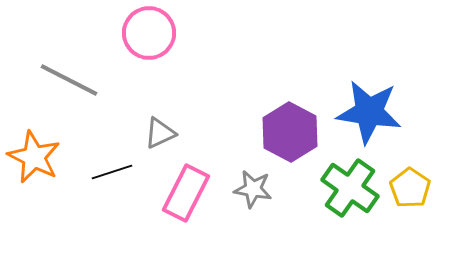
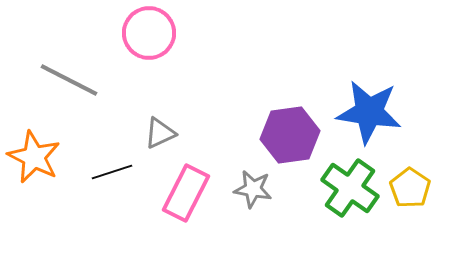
purple hexagon: moved 3 px down; rotated 24 degrees clockwise
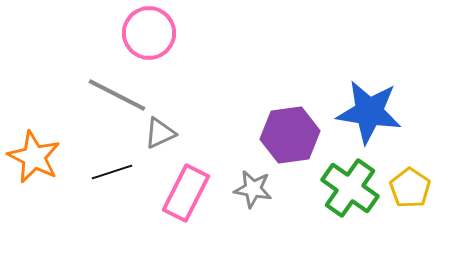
gray line: moved 48 px right, 15 px down
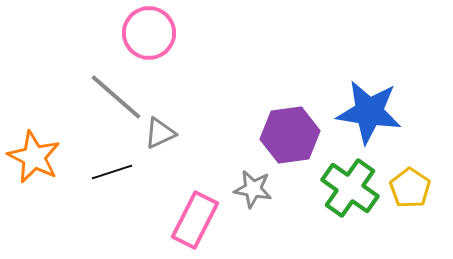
gray line: moved 1 px left, 2 px down; rotated 14 degrees clockwise
pink rectangle: moved 9 px right, 27 px down
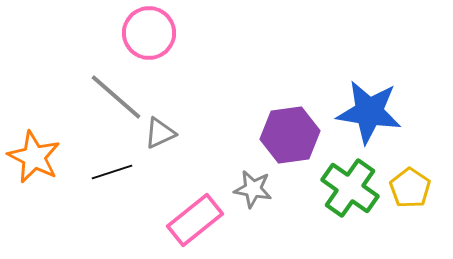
pink rectangle: rotated 24 degrees clockwise
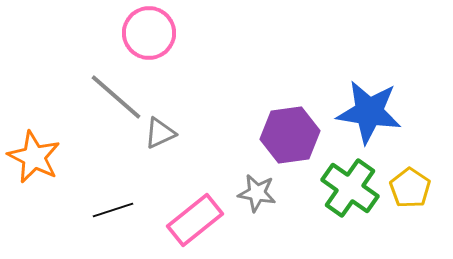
black line: moved 1 px right, 38 px down
gray star: moved 4 px right, 4 px down
